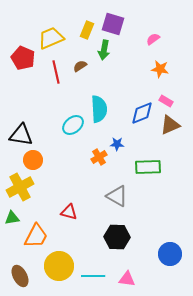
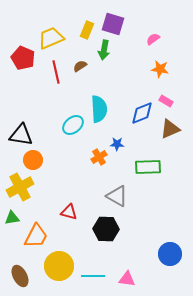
brown triangle: moved 4 px down
black hexagon: moved 11 px left, 8 px up
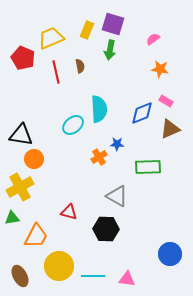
green arrow: moved 6 px right
brown semicircle: rotated 112 degrees clockwise
orange circle: moved 1 px right, 1 px up
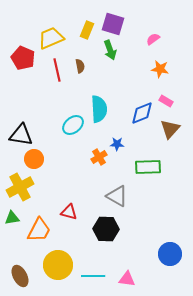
green arrow: rotated 30 degrees counterclockwise
red line: moved 1 px right, 2 px up
brown triangle: rotated 25 degrees counterclockwise
orange trapezoid: moved 3 px right, 6 px up
yellow circle: moved 1 px left, 1 px up
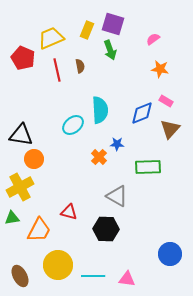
cyan semicircle: moved 1 px right, 1 px down
orange cross: rotated 14 degrees counterclockwise
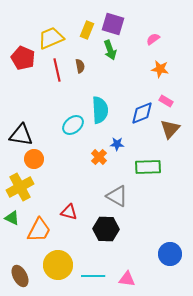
green triangle: rotated 35 degrees clockwise
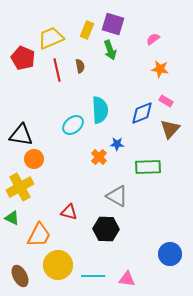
orange trapezoid: moved 5 px down
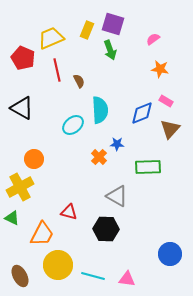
brown semicircle: moved 1 px left, 15 px down; rotated 16 degrees counterclockwise
black triangle: moved 1 px right, 27 px up; rotated 20 degrees clockwise
orange trapezoid: moved 3 px right, 1 px up
cyan line: rotated 15 degrees clockwise
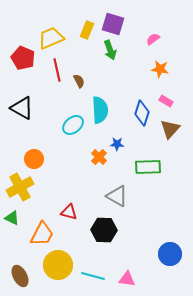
blue diamond: rotated 50 degrees counterclockwise
black hexagon: moved 2 px left, 1 px down
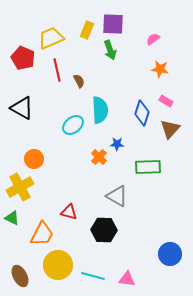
purple square: rotated 15 degrees counterclockwise
